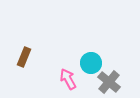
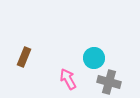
cyan circle: moved 3 px right, 5 px up
gray cross: rotated 25 degrees counterclockwise
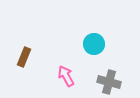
cyan circle: moved 14 px up
pink arrow: moved 2 px left, 3 px up
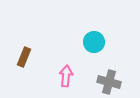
cyan circle: moved 2 px up
pink arrow: rotated 35 degrees clockwise
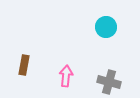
cyan circle: moved 12 px right, 15 px up
brown rectangle: moved 8 px down; rotated 12 degrees counterclockwise
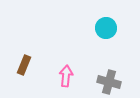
cyan circle: moved 1 px down
brown rectangle: rotated 12 degrees clockwise
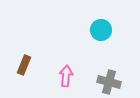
cyan circle: moved 5 px left, 2 px down
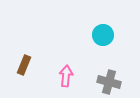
cyan circle: moved 2 px right, 5 px down
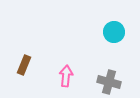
cyan circle: moved 11 px right, 3 px up
